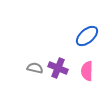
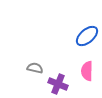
purple cross: moved 16 px down
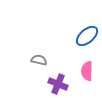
gray semicircle: moved 4 px right, 8 px up
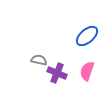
pink semicircle: rotated 18 degrees clockwise
purple cross: moved 1 px left, 11 px up
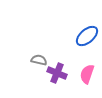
pink semicircle: moved 3 px down
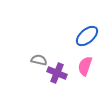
pink semicircle: moved 2 px left, 8 px up
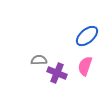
gray semicircle: rotated 14 degrees counterclockwise
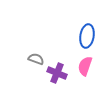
blue ellipse: rotated 40 degrees counterclockwise
gray semicircle: moved 3 px left, 1 px up; rotated 21 degrees clockwise
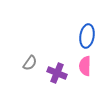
gray semicircle: moved 6 px left, 4 px down; rotated 105 degrees clockwise
pink semicircle: rotated 18 degrees counterclockwise
